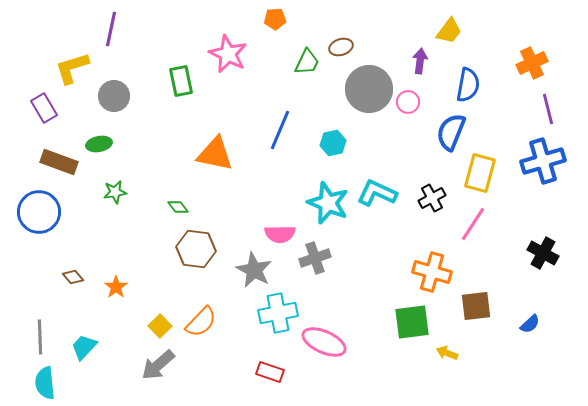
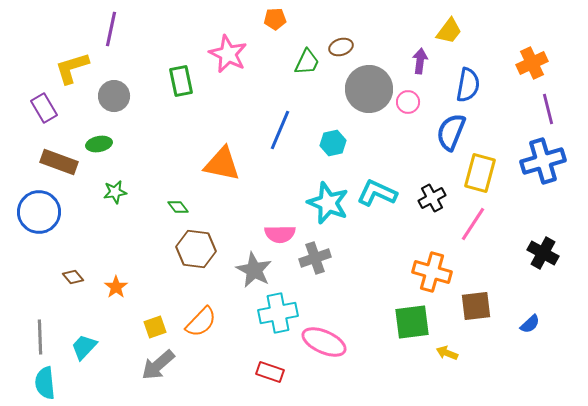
orange triangle at (215, 154): moved 7 px right, 10 px down
yellow square at (160, 326): moved 5 px left, 1 px down; rotated 25 degrees clockwise
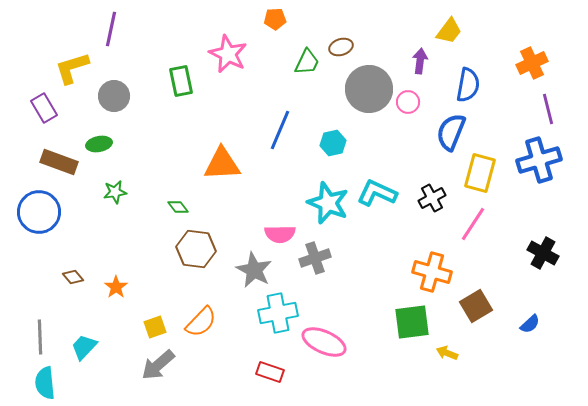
blue cross at (543, 161): moved 4 px left, 1 px up
orange triangle at (222, 164): rotated 15 degrees counterclockwise
brown square at (476, 306): rotated 24 degrees counterclockwise
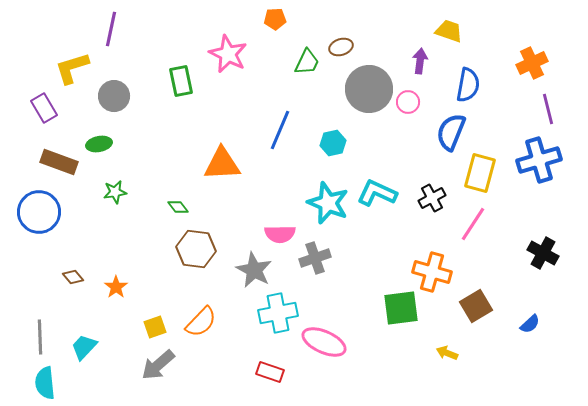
yellow trapezoid at (449, 31): rotated 108 degrees counterclockwise
green square at (412, 322): moved 11 px left, 14 px up
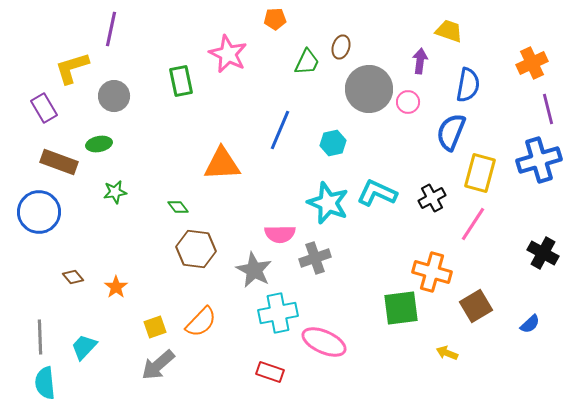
brown ellipse at (341, 47): rotated 55 degrees counterclockwise
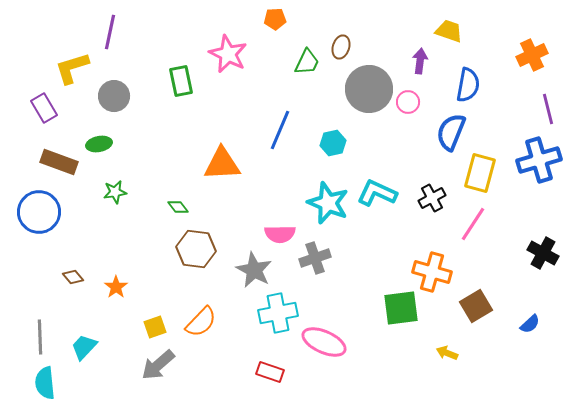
purple line at (111, 29): moved 1 px left, 3 px down
orange cross at (532, 63): moved 8 px up
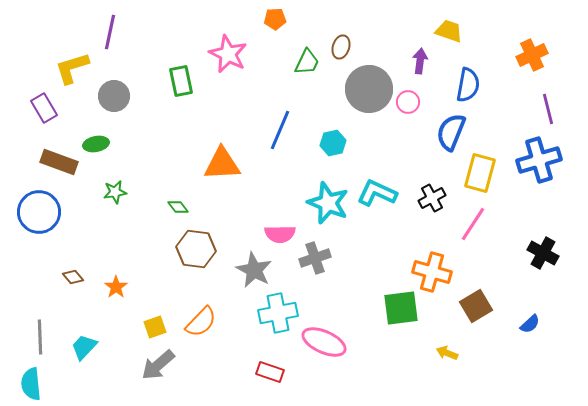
green ellipse at (99, 144): moved 3 px left
cyan semicircle at (45, 383): moved 14 px left, 1 px down
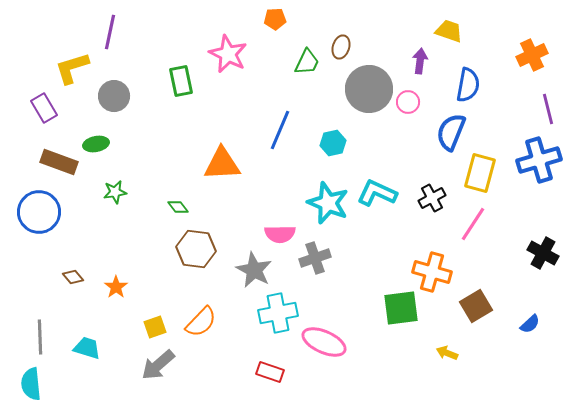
cyan trapezoid at (84, 347): moved 3 px right, 1 px down; rotated 64 degrees clockwise
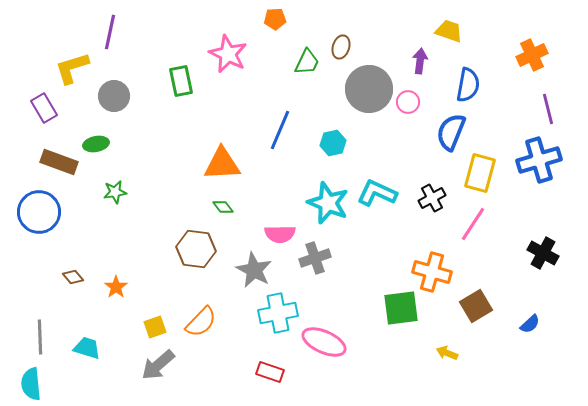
green diamond at (178, 207): moved 45 px right
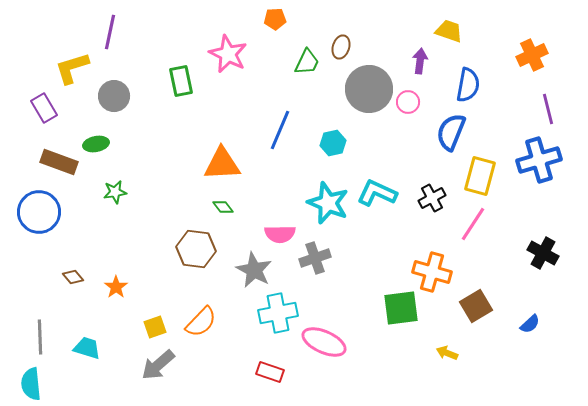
yellow rectangle at (480, 173): moved 3 px down
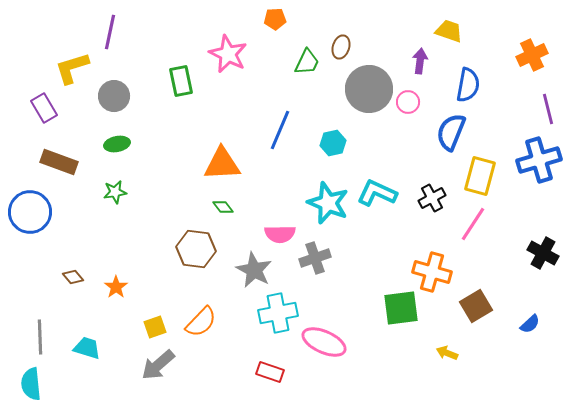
green ellipse at (96, 144): moved 21 px right
blue circle at (39, 212): moved 9 px left
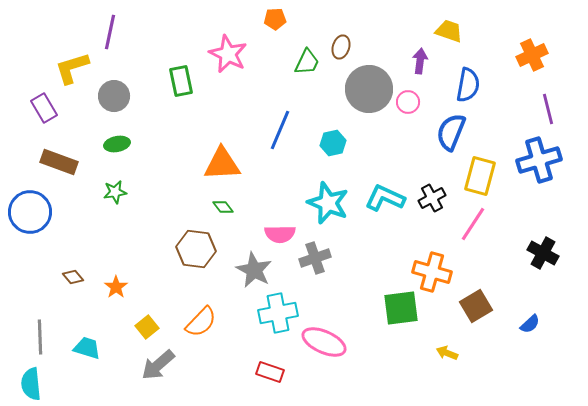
cyan L-shape at (377, 193): moved 8 px right, 5 px down
yellow square at (155, 327): moved 8 px left; rotated 20 degrees counterclockwise
